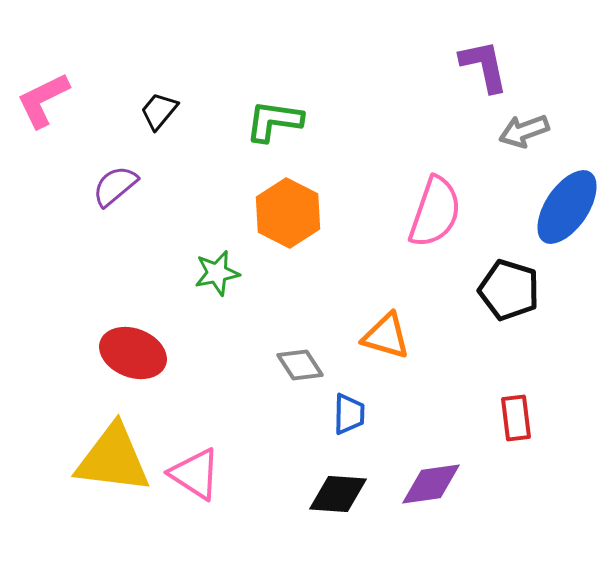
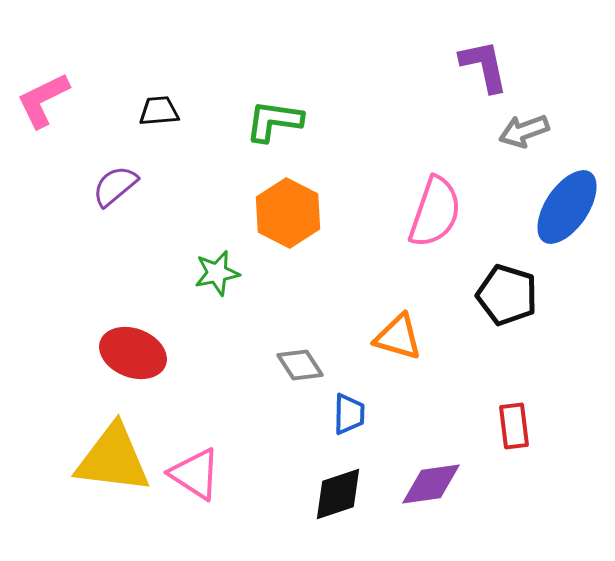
black trapezoid: rotated 45 degrees clockwise
black pentagon: moved 2 px left, 5 px down
orange triangle: moved 12 px right, 1 px down
red rectangle: moved 2 px left, 8 px down
black diamond: rotated 22 degrees counterclockwise
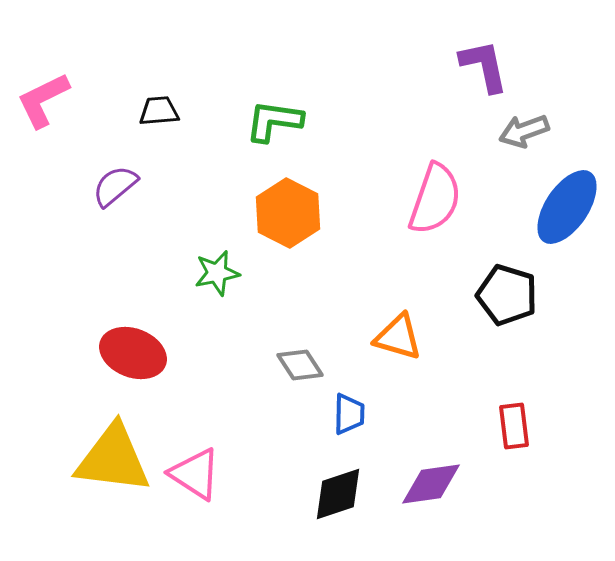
pink semicircle: moved 13 px up
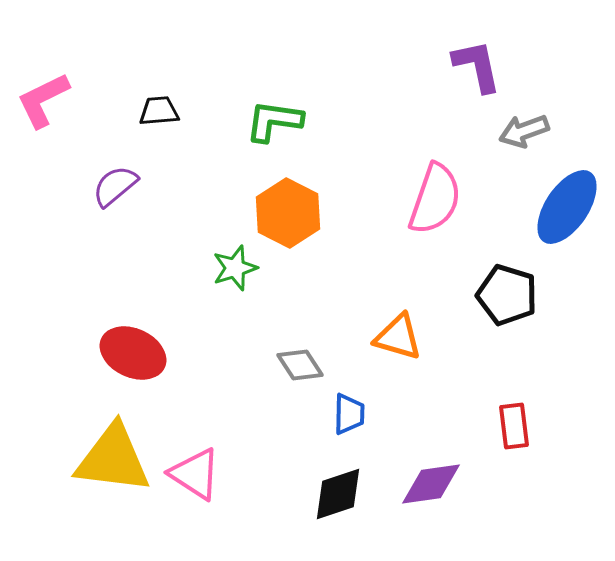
purple L-shape: moved 7 px left
green star: moved 18 px right, 5 px up; rotated 6 degrees counterclockwise
red ellipse: rotated 4 degrees clockwise
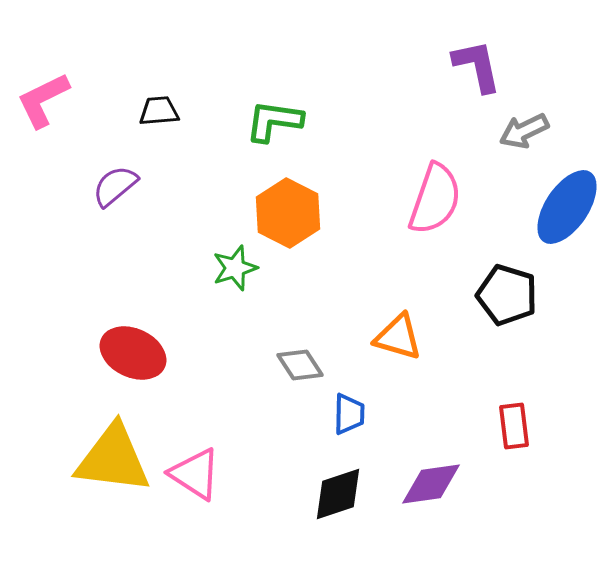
gray arrow: rotated 6 degrees counterclockwise
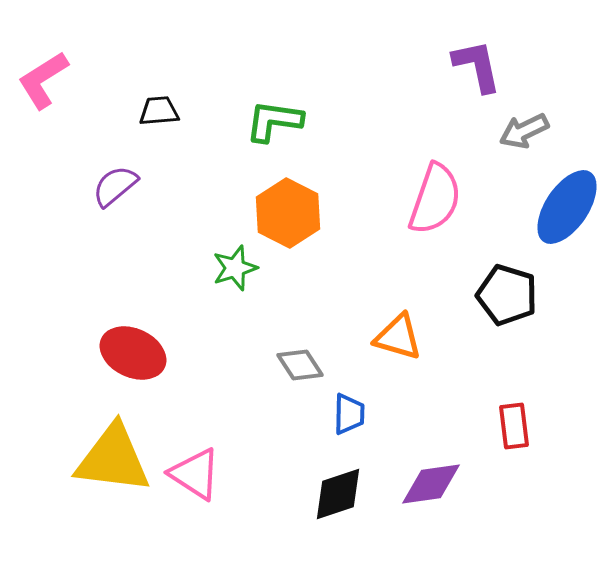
pink L-shape: moved 20 px up; rotated 6 degrees counterclockwise
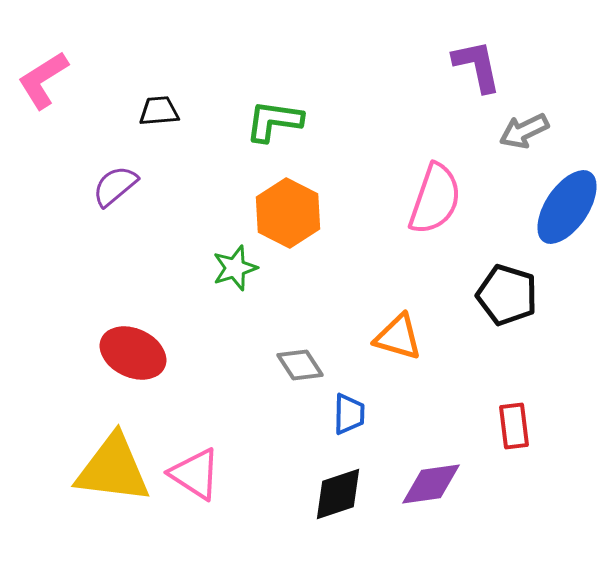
yellow triangle: moved 10 px down
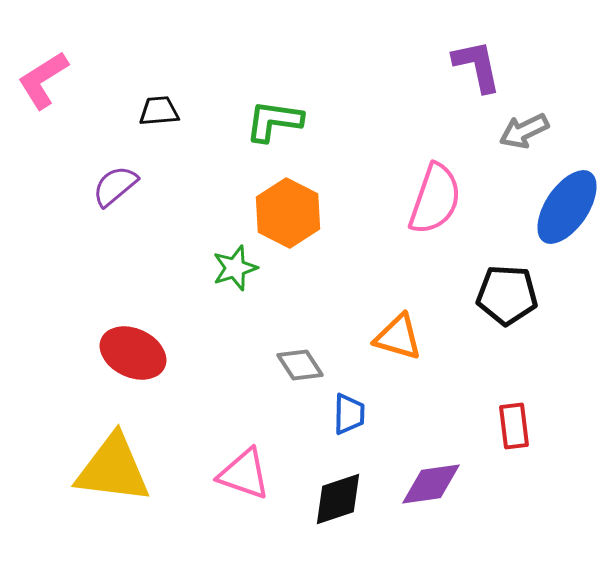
black pentagon: rotated 14 degrees counterclockwise
pink triangle: moved 49 px right; rotated 14 degrees counterclockwise
black diamond: moved 5 px down
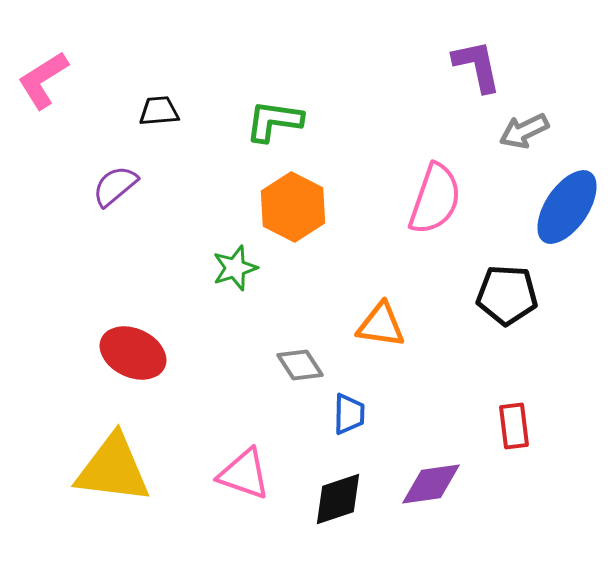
orange hexagon: moved 5 px right, 6 px up
orange triangle: moved 17 px left, 12 px up; rotated 8 degrees counterclockwise
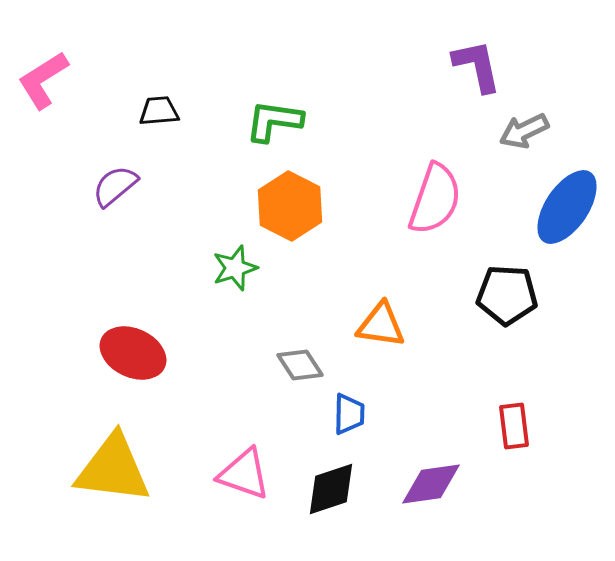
orange hexagon: moved 3 px left, 1 px up
black diamond: moved 7 px left, 10 px up
